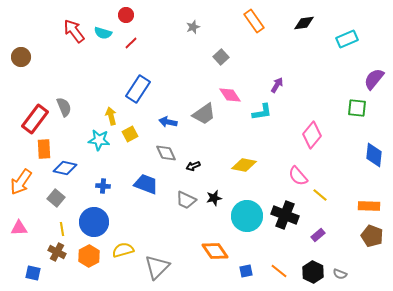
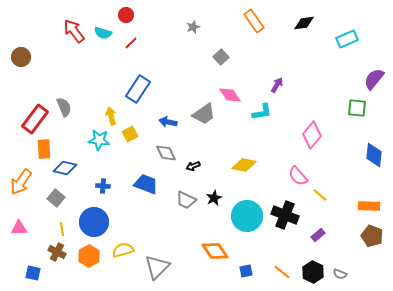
black star at (214, 198): rotated 14 degrees counterclockwise
orange line at (279, 271): moved 3 px right, 1 px down
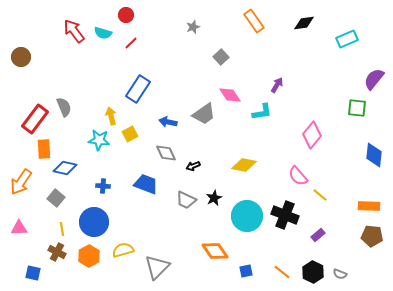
brown pentagon at (372, 236): rotated 15 degrees counterclockwise
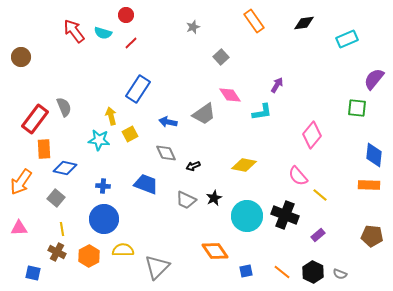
orange rectangle at (369, 206): moved 21 px up
blue circle at (94, 222): moved 10 px right, 3 px up
yellow semicircle at (123, 250): rotated 15 degrees clockwise
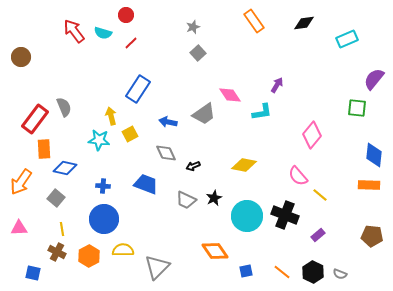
gray square at (221, 57): moved 23 px left, 4 px up
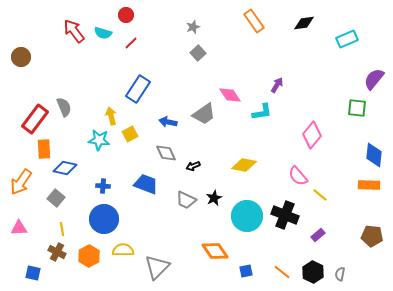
gray semicircle at (340, 274): rotated 80 degrees clockwise
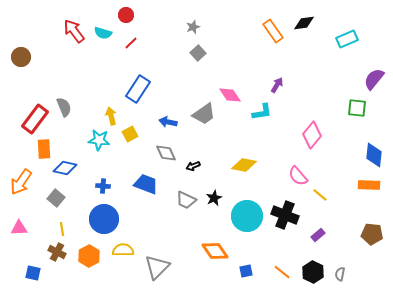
orange rectangle at (254, 21): moved 19 px right, 10 px down
brown pentagon at (372, 236): moved 2 px up
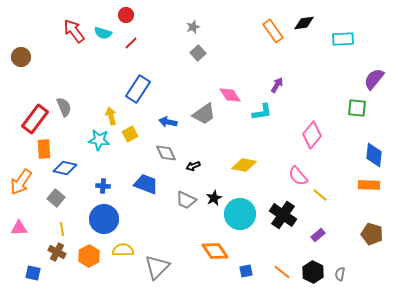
cyan rectangle at (347, 39): moved 4 px left; rotated 20 degrees clockwise
black cross at (285, 215): moved 2 px left; rotated 12 degrees clockwise
cyan circle at (247, 216): moved 7 px left, 2 px up
brown pentagon at (372, 234): rotated 10 degrees clockwise
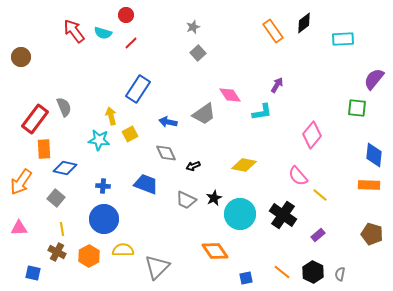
black diamond at (304, 23): rotated 30 degrees counterclockwise
blue square at (246, 271): moved 7 px down
